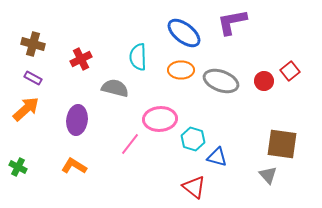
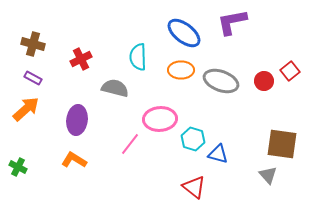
blue triangle: moved 1 px right, 3 px up
orange L-shape: moved 6 px up
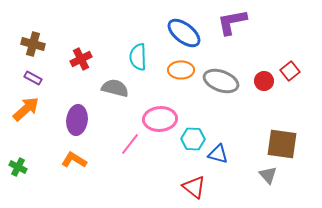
cyan hexagon: rotated 15 degrees counterclockwise
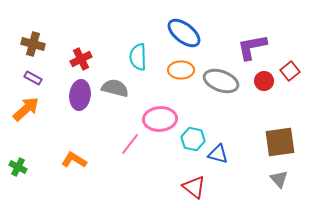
purple L-shape: moved 20 px right, 25 px down
purple ellipse: moved 3 px right, 25 px up
cyan hexagon: rotated 10 degrees clockwise
brown square: moved 2 px left, 2 px up; rotated 16 degrees counterclockwise
gray triangle: moved 11 px right, 4 px down
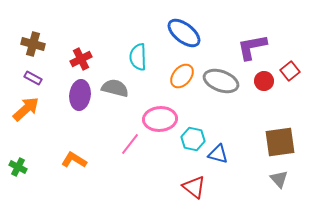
orange ellipse: moved 1 px right, 6 px down; rotated 50 degrees counterclockwise
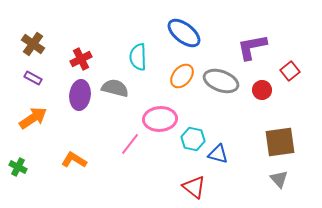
brown cross: rotated 20 degrees clockwise
red circle: moved 2 px left, 9 px down
orange arrow: moved 7 px right, 9 px down; rotated 8 degrees clockwise
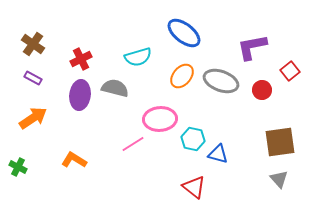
cyan semicircle: rotated 104 degrees counterclockwise
pink line: moved 3 px right; rotated 20 degrees clockwise
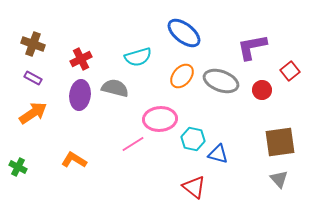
brown cross: rotated 15 degrees counterclockwise
orange arrow: moved 5 px up
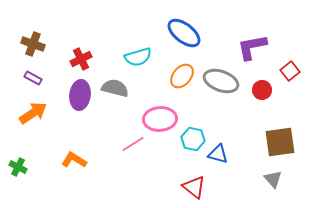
gray triangle: moved 6 px left
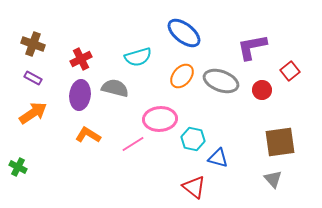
blue triangle: moved 4 px down
orange L-shape: moved 14 px right, 25 px up
